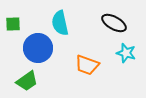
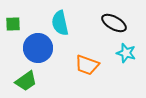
green trapezoid: moved 1 px left
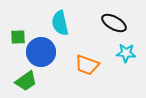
green square: moved 5 px right, 13 px down
blue circle: moved 3 px right, 4 px down
cyan star: rotated 12 degrees counterclockwise
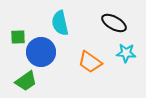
orange trapezoid: moved 3 px right, 3 px up; rotated 15 degrees clockwise
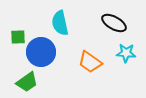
green trapezoid: moved 1 px right, 1 px down
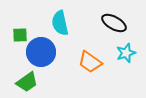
green square: moved 2 px right, 2 px up
cyan star: rotated 24 degrees counterclockwise
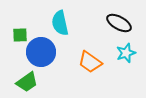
black ellipse: moved 5 px right
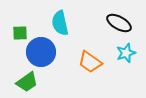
green square: moved 2 px up
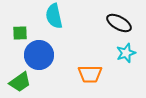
cyan semicircle: moved 6 px left, 7 px up
blue circle: moved 2 px left, 3 px down
orange trapezoid: moved 12 px down; rotated 35 degrees counterclockwise
green trapezoid: moved 7 px left
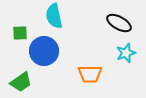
blue circle: moved 5 px right, 4 px up
green trapezoid: moved 1 px right
